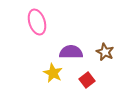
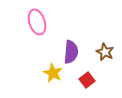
purple semicircle: rotated 95 degrees clockwise
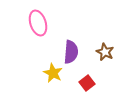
pink ellipse: moved 1 px right, 1 px down
red square: moved 3 px down
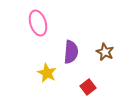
yellow star: moved 6 px left
red square: moved 1 px right, 4 px down
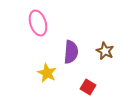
brown star: moved 1 px up
red square: rotated 21 degrees counterclockwise
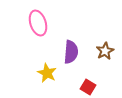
brown star: rotated 18 degrees clockwise
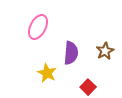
pink ellipse: moved 4 px down; rotated 45 degrees clockwise
purple semicircle: moved 1 px down
red square: rotated 14 degrees clockwise
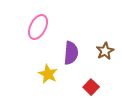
yellow star: moved 1 px right, 1 px down
red square: moved 3 px right
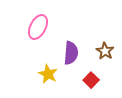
brown star: rotated 12 degrees counterclockwise
red square: moved 7 px up
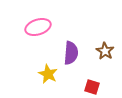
pink ellipse: rotated 45 degrees clockwise
red square: moved 1 px right, 7 px down; rotated 28 degrees counterclockwise
